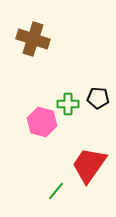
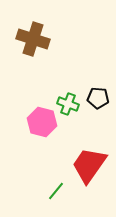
green cross: rotated 20 degrees clockwise
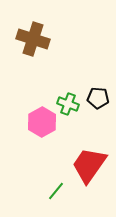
pink hexagon: rotated 16 degrees clockwise
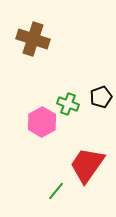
black pentagon: moved 3 px right, 1 px up; rotated 25 degrees counterclockwise
red trapezoid: moved 2 px left
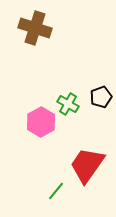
brown cross: moved 2 px right, 11 px up
green cross: rotated 10 degrees clockwise
pink hexagon: moved 1 px left
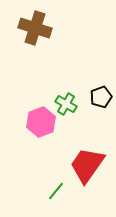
green cross: moved 2 px left
pink hexagon: rotated 8 degrees clockwise
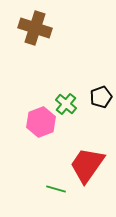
green cross: rotated 10 degrees clockwise
green line: moved 2 px up; rotated 66 degrees clockwise
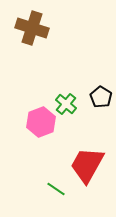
brown cross: moved 3 px left
black pentagon: rotated 20 degrees counterclockwise
red trapezoid: rotated 6 degrees counterclockwise
green line: rotated 18 degrees clockwise
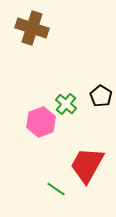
black pentagon: moved 1 px up
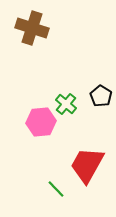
pink hexagon: rotated 16 degrees clockwise
green line: rotated 12 degrees clockwise
